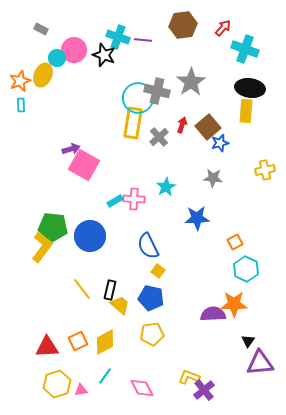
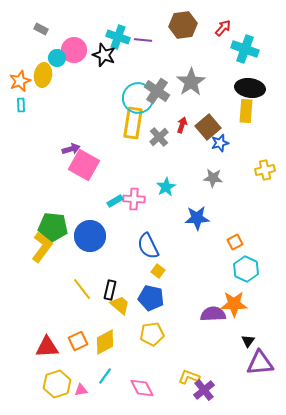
yellow ellipse at (43, 75): rotated 15 degrees counterclockwise
gray cross at (157, 91): rotated 20 degrees clockwise
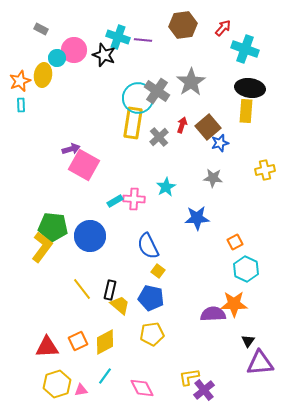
yellow L-shape at (189, 377): rotated 30 degrees counterclockwise
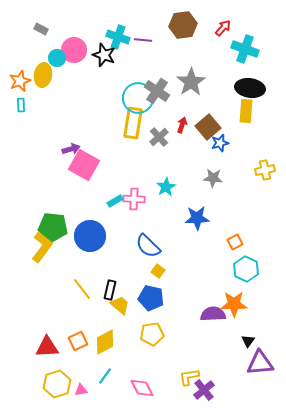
blue semicircle at (148, 246): rotated 20 degrees counterclockwise
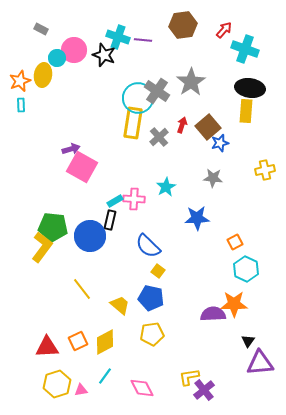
red arrow at (223, 28): moved 1 px right, 2 px down
pink square at (84, 165): moved 2 px left, 2 px down
black rectangle at (110, 290): moved 70 px up
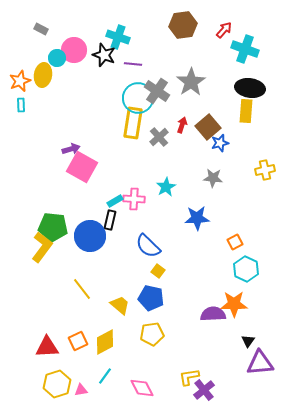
purple line at (143, 40): moved 10 px left, 24 px down
